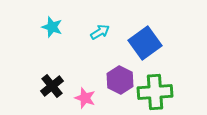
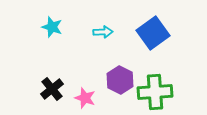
cyan arrow: moved 3 px right; rotated 30 degrees clockwise
blue square: moved 8 px right, 10 px up
black cross: moved 3 px down
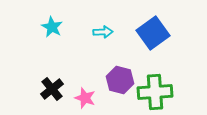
cyan star: rotated 10 degrees clockwise
purple hexagon: rotated 12 degrees counterclockwise
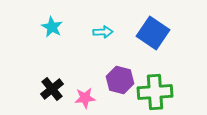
blue square: rotated 20 degrees counterclockwise
pink star: rotated 25 degrees counterclockwise
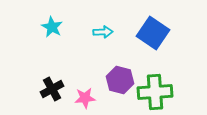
black cross: rotated 10 degrees clockwise
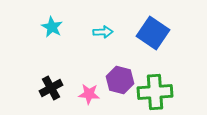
black cross: moved 1 px left, 1 px up
pink star: moved 4 px right, 4 px up; rotated 10 degrees clockwise
